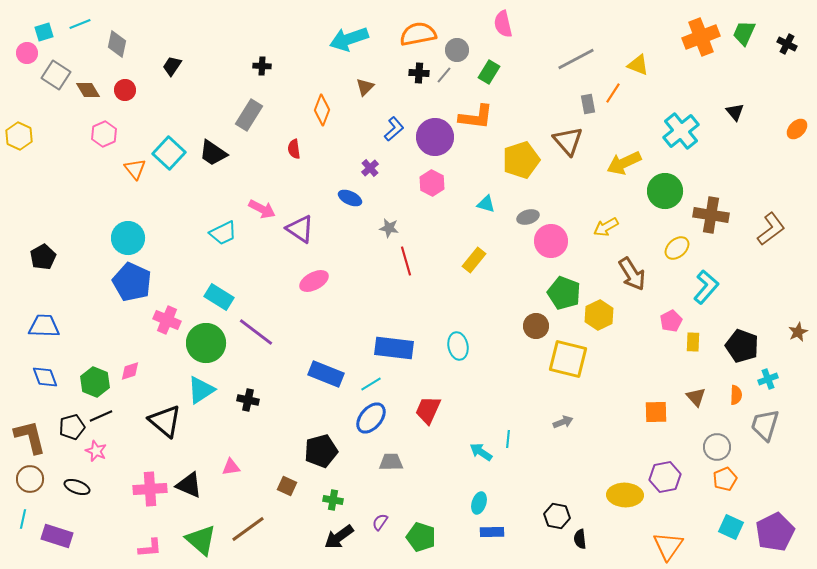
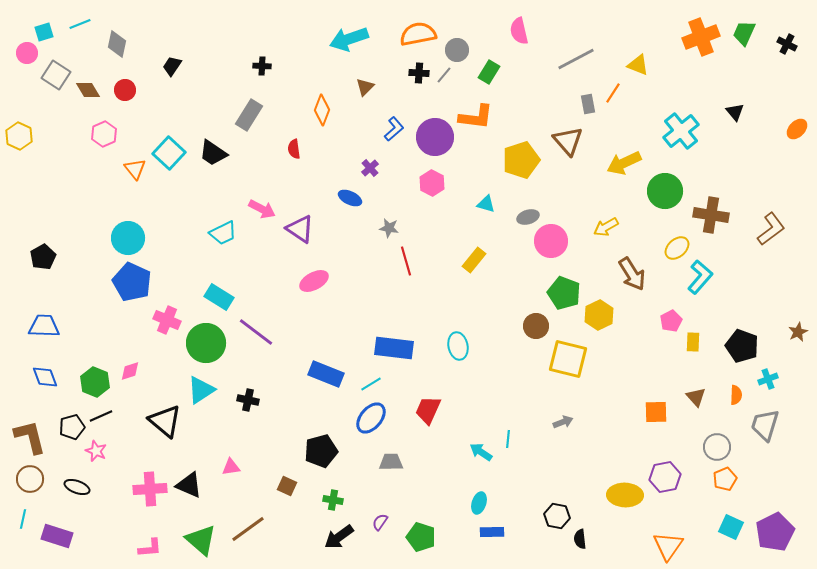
pink semicircle at (503, 24): moved 16 px right, 7 px down
cyan L-shape at (706, 287): moved 6 px left, 10 px up
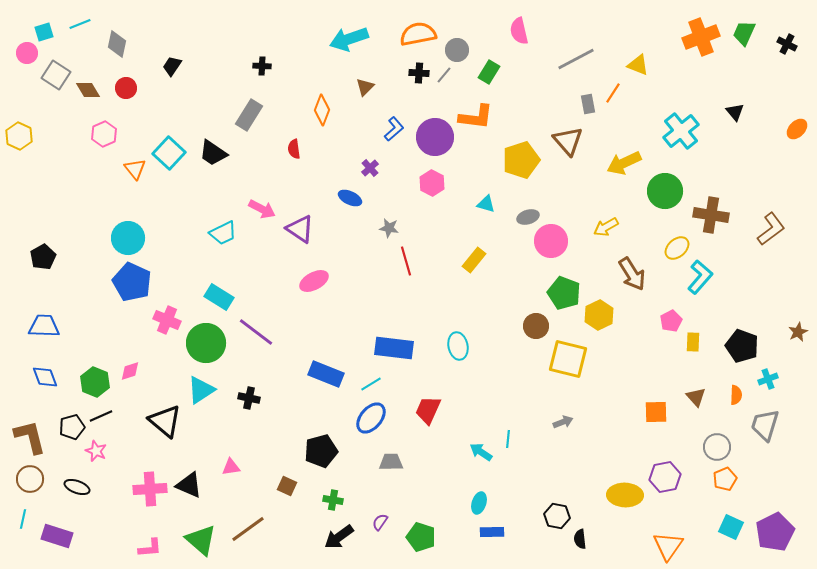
red circle at (125, 90): moved 1 px right, 2 px up
black cross at (248, 400): moved 1 px right, 2 px up
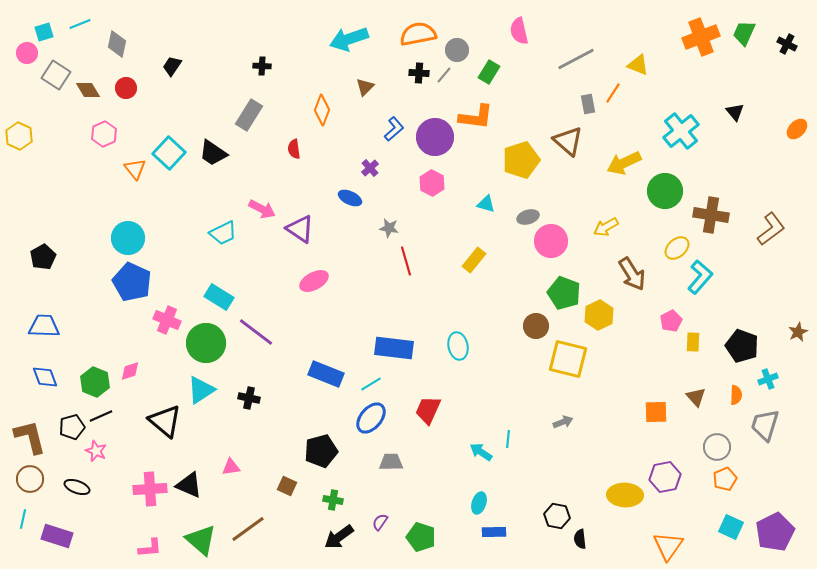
brown triangle at (568, 141): rotated 8 degrees counterclockwise
blue rectangle at (492, 532): moved 2 px right
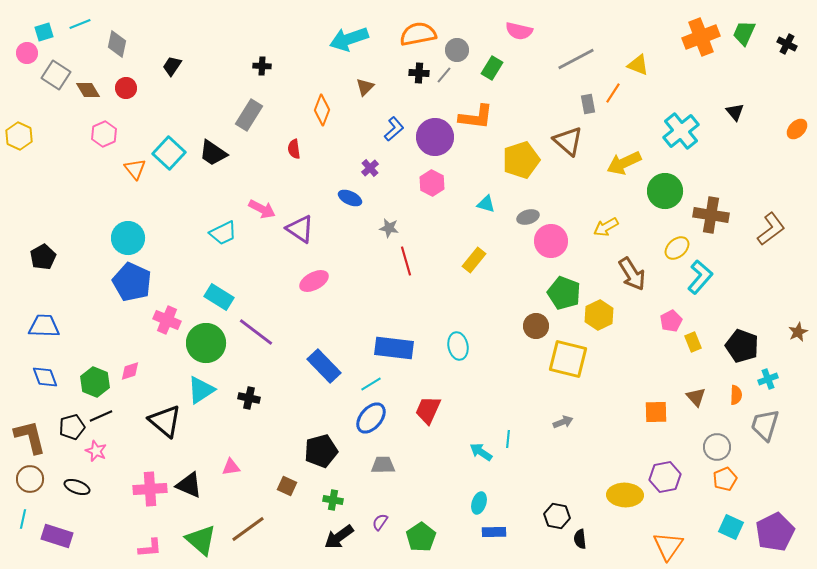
pink semicircle at (519, 31): rotated 64 degrees counterclockwise
green rectangle at (489, 72): moved 3 px right, 4 px up
yellow rectangle at (693, 342): rotated 24 degrees counterclockwise
blue rectangle at (326, 374): moved 2 px left, 8 px up; rotated 24 degrees clockwise
gray trapezoid at (391, 462): moved 8 px left, 3 px down
green pentagon at (421, 537): rotated 20 degrees clockwise
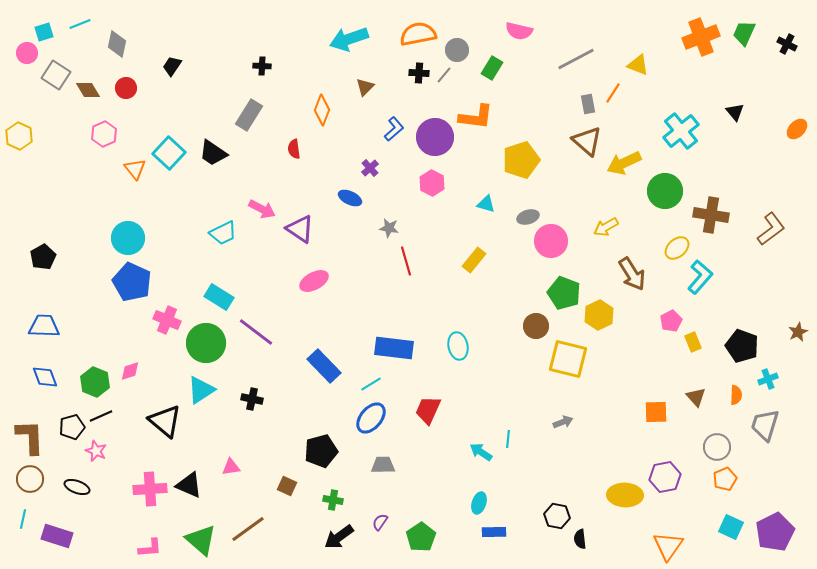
brown triangle at (568, 141): moved 19 px right
black cross at (249, 398): moved 3 px right, 1 px down
brown L-shape at (30, 437): rotated 12 degrees clockwise
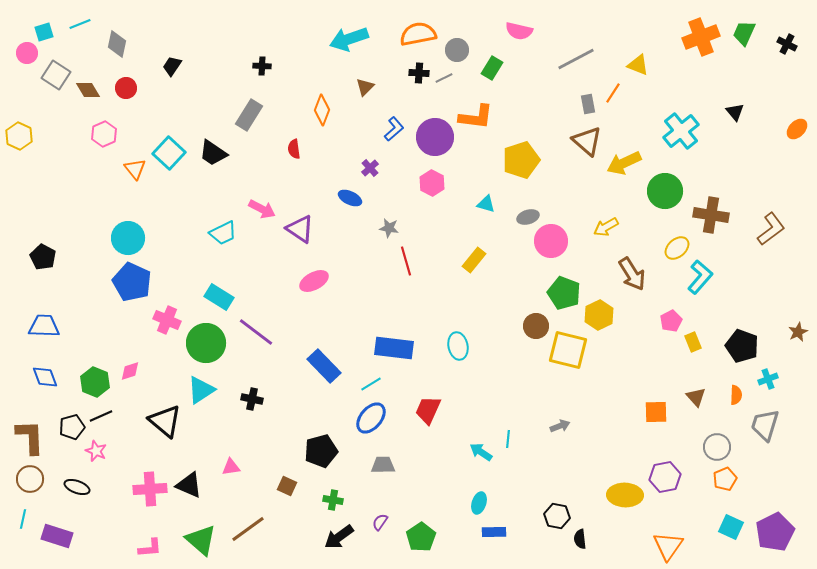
gray line at (444, 75): moved 3 px down; rotated 24 degrees clockwise
black pentagon at (43, 257): rotated 15 degrees counterclockwise
yellow square at (568, 359): moved 9 px up
gray arrow at (563, 422): moved 3 px left, 4 px down
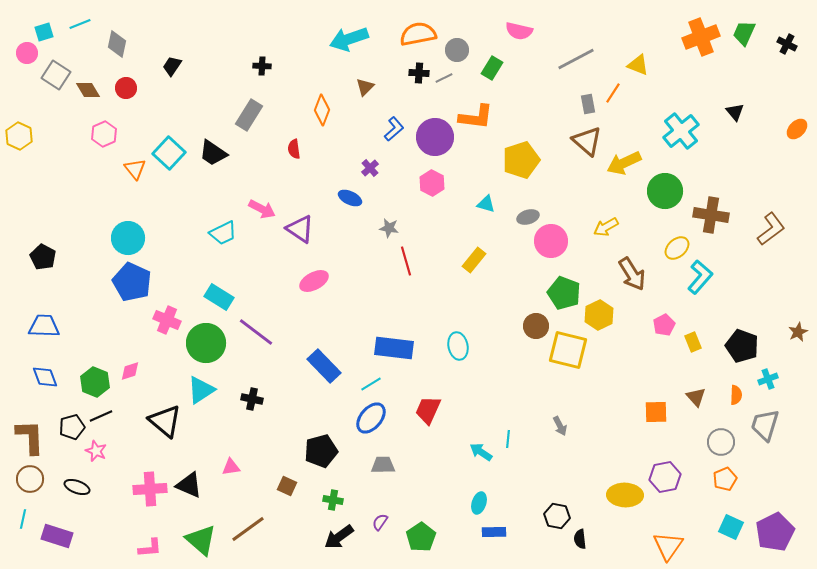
pink pentagon at (671, 321): moved 7 px left, 4 px down
gray arrow at (560, 426): rotated 84 degrees clockwise
gray circle at (717, 447): moved 4 px right, 5 px up
